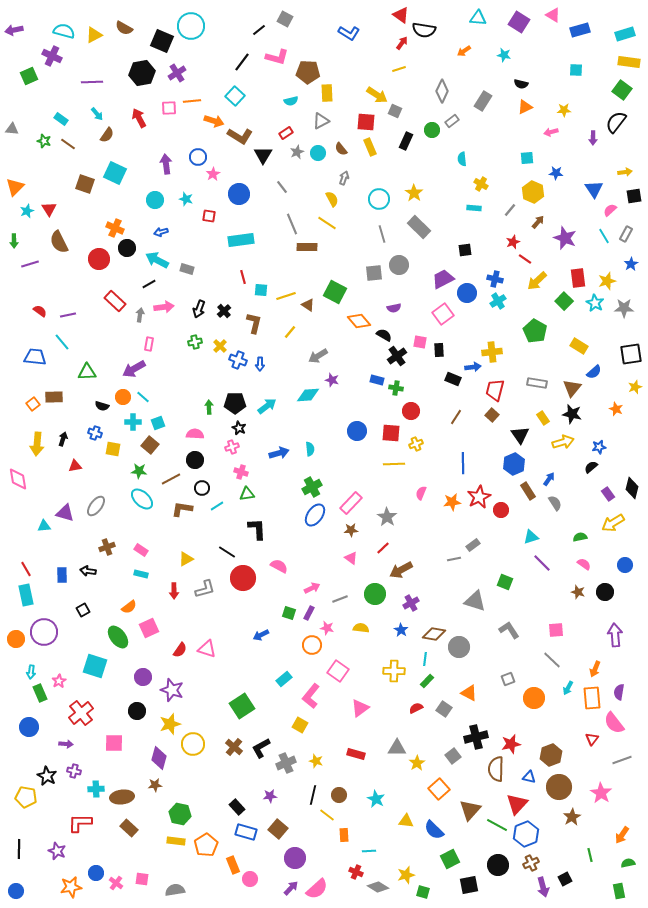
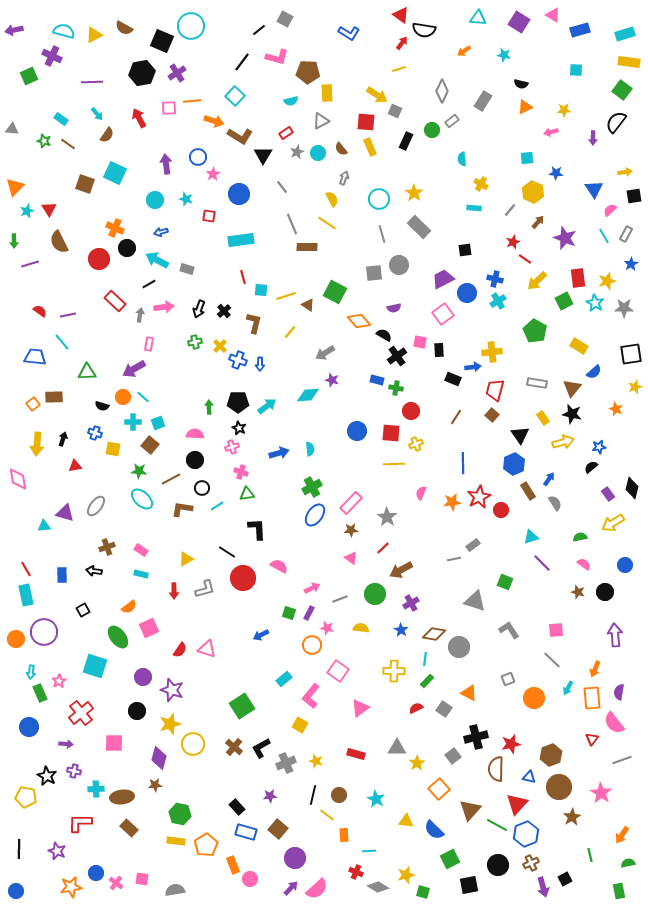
green square at (564, 301): rotated 18 degrees clockwise
gray arrow at (318, 356): moved 7 px right, 3 px up
black pentagon at (235, 403): moved 3 px right, 1 px up
black arrow at (88, 571): moved 6 px right
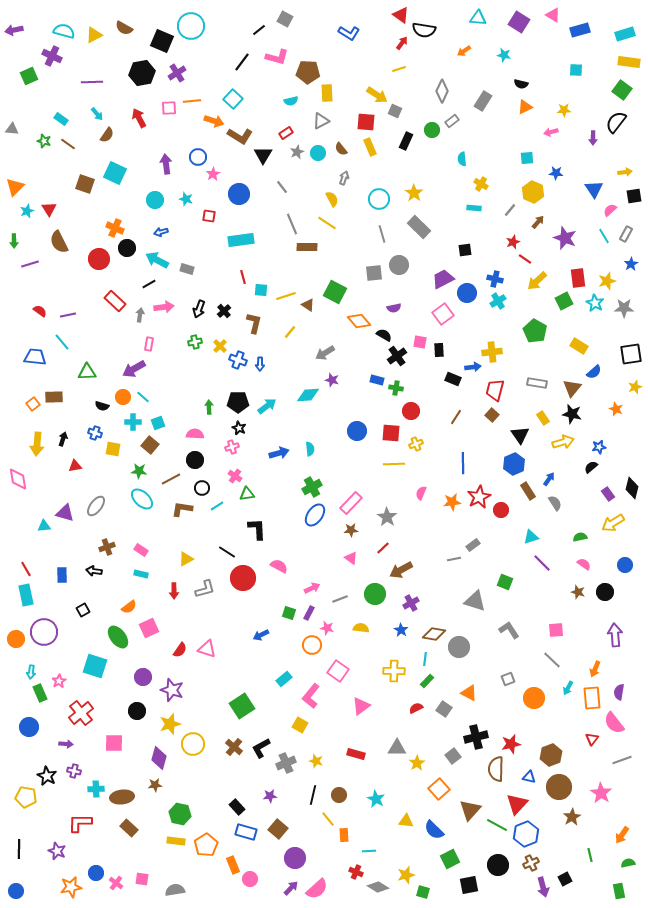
cyan square at (235, 96): moved 2 px left, 3 px down
pink cross at (241, 472): moved 6 px left, 4 px down; rotated 16 degrees clockwise
pink triangle at (360, 708): moved 1 px right, 2 px up
yellow line at (327, 815): moved 1 px right, 4 px down; rotated 14 degrees clockwise
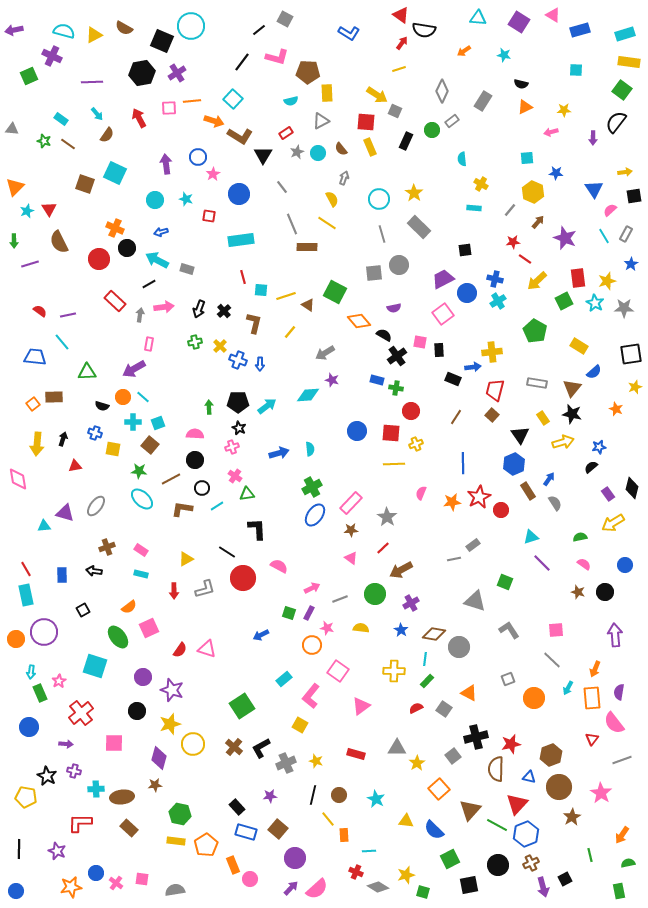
red star at (513, 242): rotated 16 degrees clockwise
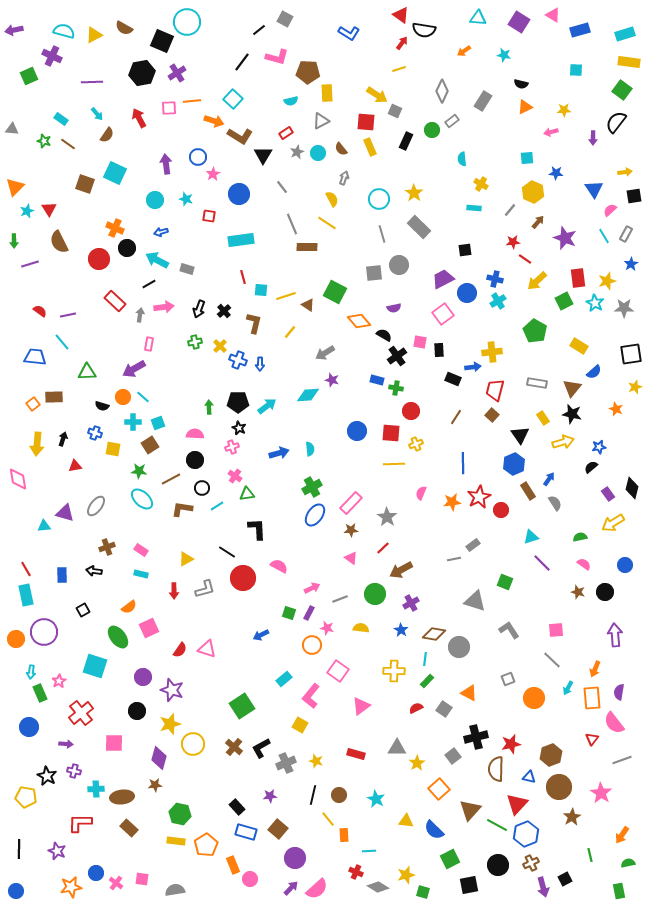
cyan circle at (191, 26): moved 4 px left, 4 px up
brown square at (150, 445): rotated 18 degrees clockwise
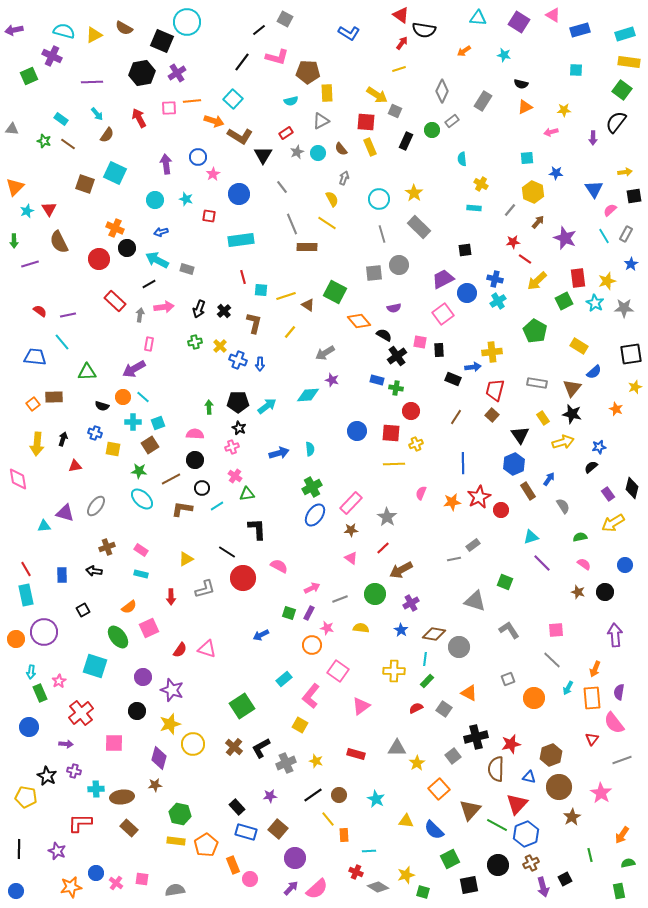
gray semicircle at (555, 503): moved 8 px right, 3 px down
red arrow at (174, 591): moved 3 px left, 6 px down
black line at (313, 795): rotated 42 degrees clockwise
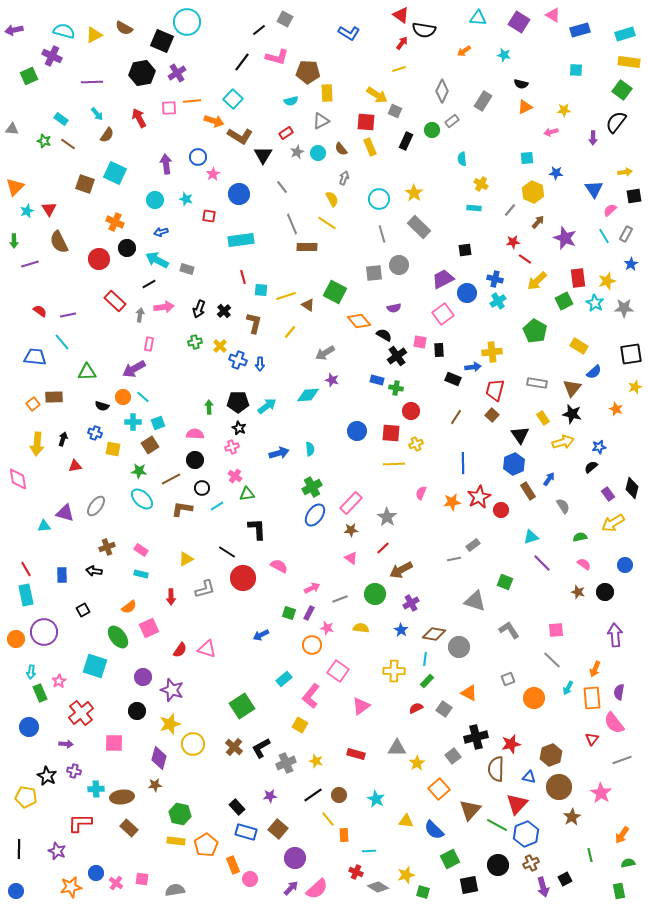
orange cross at (115, 228): moved 6 px up
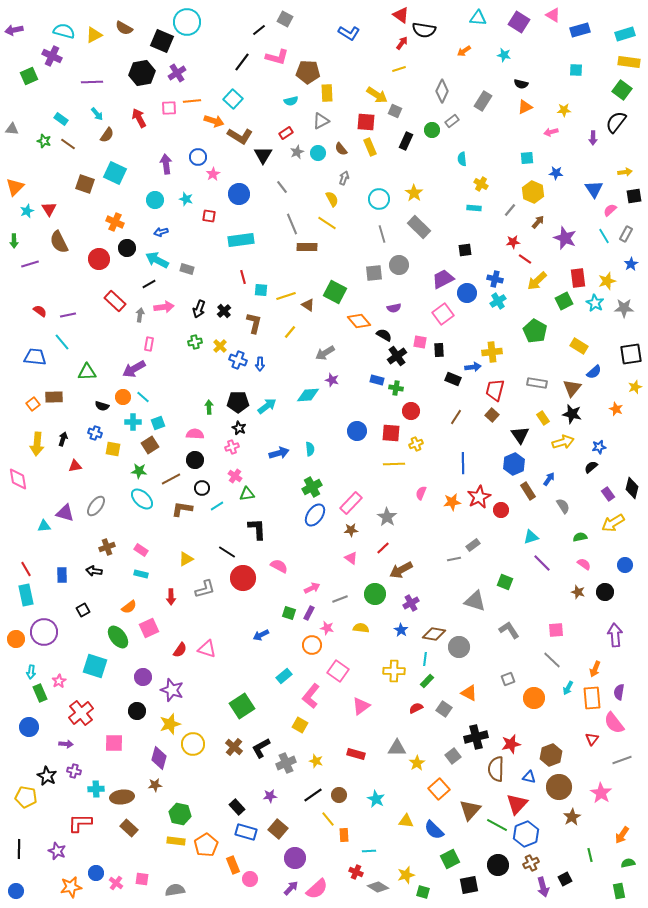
cyan rectangle at (284, 679): moved 3 px up
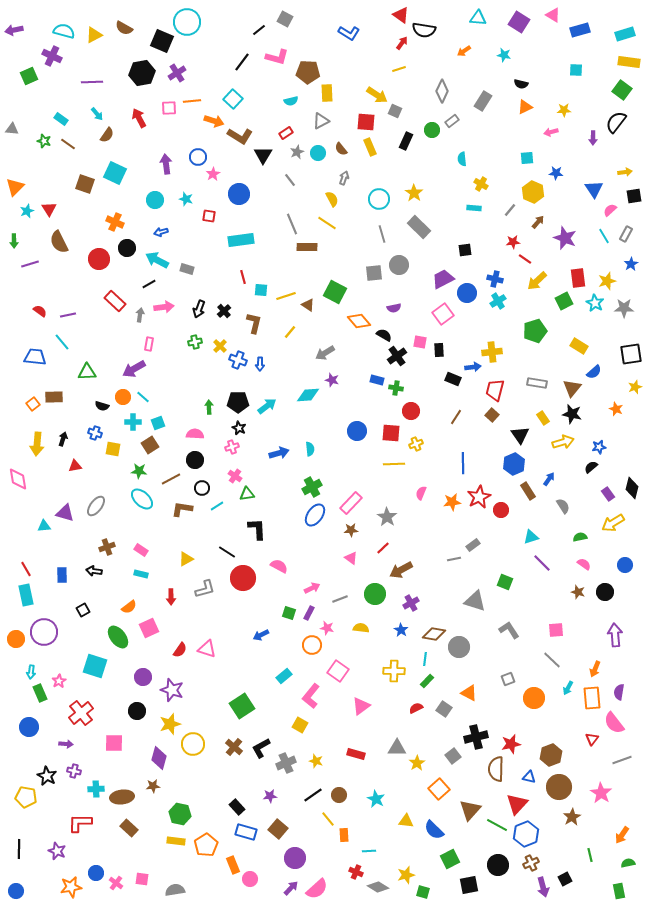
gray line at (282, 187): moved 8 px right, 7 px up
green pentagon at (535, 331): rotated 25 degrees clockwise
brown star at (155, 785): moved 2 px left, 1 px down
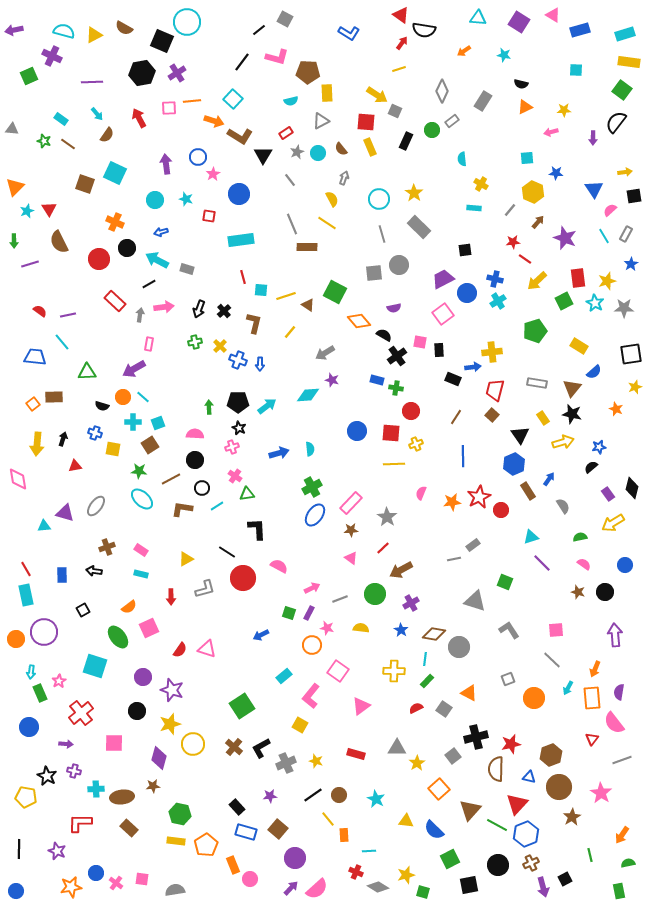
blue line at (463, 463): moved 7 px up
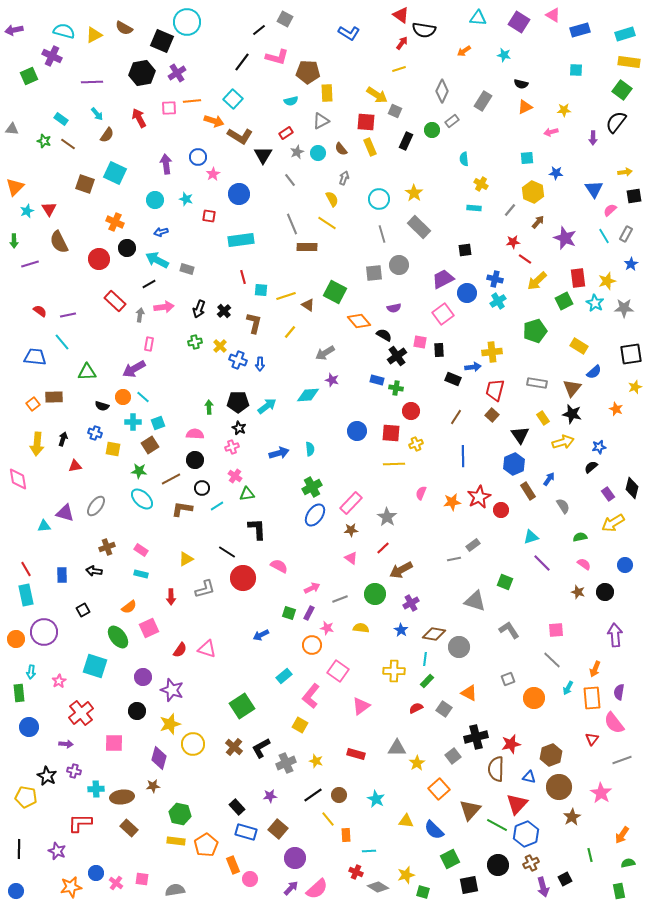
cyan semicircle at (462, 159): moved 2 px right
green rectangle at (40, 693): moved 21 px left; rotated 18 degrees clockwise
orange rectangle at (344, 835): moved 2 px right
